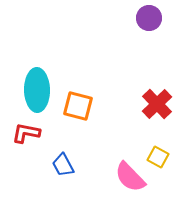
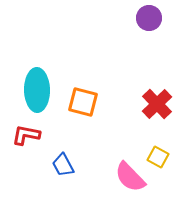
orange square: moved 5 px right, 4 px up
red L-shape: moved 2 px down
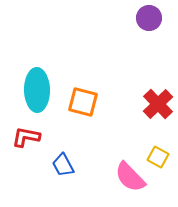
red cross: moved 1 px right
red L-shape: moved 2 px down
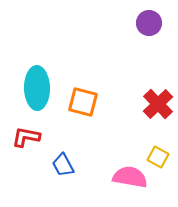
purple circle: moved 5 px down
cyan ellipse: moved 2 px up
pink semicircle: rotated 144 degrees clockwise
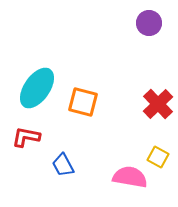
cyan ellipse: rotated 36 degrees clockwise
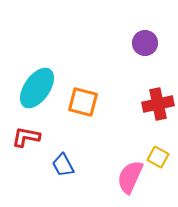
purple circle: moved 4 px left, 20 px down
red cross: rotated 32 degrees clockwise
pink semicircle: rotated 76 degrees counterclockwise
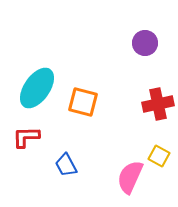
red L-shape: rotated 12 degrees counterclockwise
yellow square: moved 1 px right, 1 px up
blue trapezoid: moved 3 px right
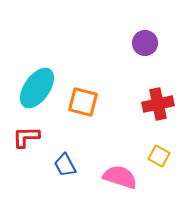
blue trapezoid: moved 1 px left
pink semicircle: moved 10 px left; rotated 84 degrees clockwise
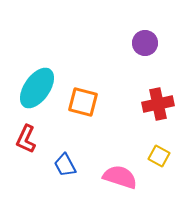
red L-shape: moved 2 px down; rotated 64 degrees counterclockwise
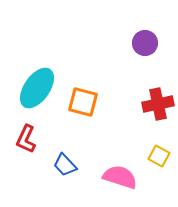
blue trapezoid: rotated 15 degrees counterclockwise
